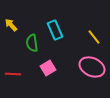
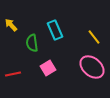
pink ellipse: rotated 15 degrees clockwise
red line: rotated 14 degrees counterclockwise
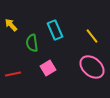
yellow line: moved 2 px left, 1 px up
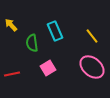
cyan rectangle: moved 1 px down
red line: moved 1 px left
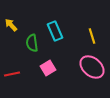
yellow line: rotated 21 degrees clockwise
